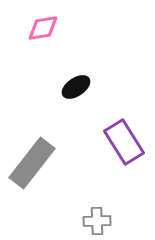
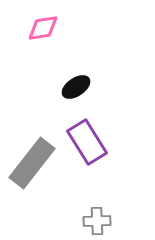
purple rectangle: moved 37 px left
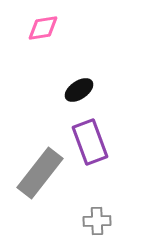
black ellipse: moved 3 px right, 3 px down
purple rectangle: moved 3 px right; rotated 12 degrees clockwise
gray rectangle: moved 8 px right, 10 px down
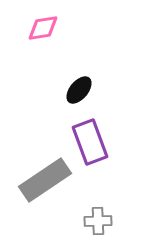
black ellipse: rotated 16 degrees counterclockwise
gray rectangle: moved 5 px right, 7 px down; rotated 18 degrees clockwise
gray cross: moved 1 px right
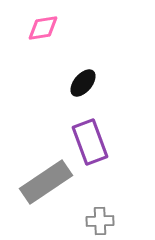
black ellipse: moved 4 px right, 7 px up
gray rectangle: moved 1 px right, 2 px down
gray cross: moved 2 px right
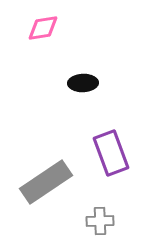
black ellipse: rotated 48 degrees clockwise
purple rectangle: moved 21 px right, 11 px down
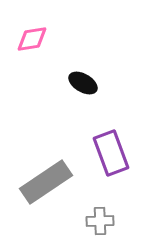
pink diamond: moved 11 px left, 11 px down
black ellipse: rotated 32 degrees clockwise
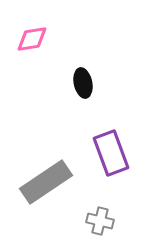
black ellipse: rotated 48 degrees clockwise
gray cross: rotated 16 degrees clockwise
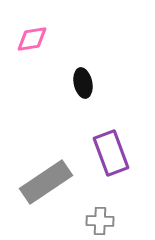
gray cross: rotated 12 degrees counterclockwise
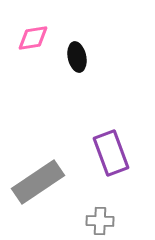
pink diamond: moved 1 px right, 1 px up
black ellipse: moved 6 px left, 26 px up
gray rectangle: moved 8 px left
